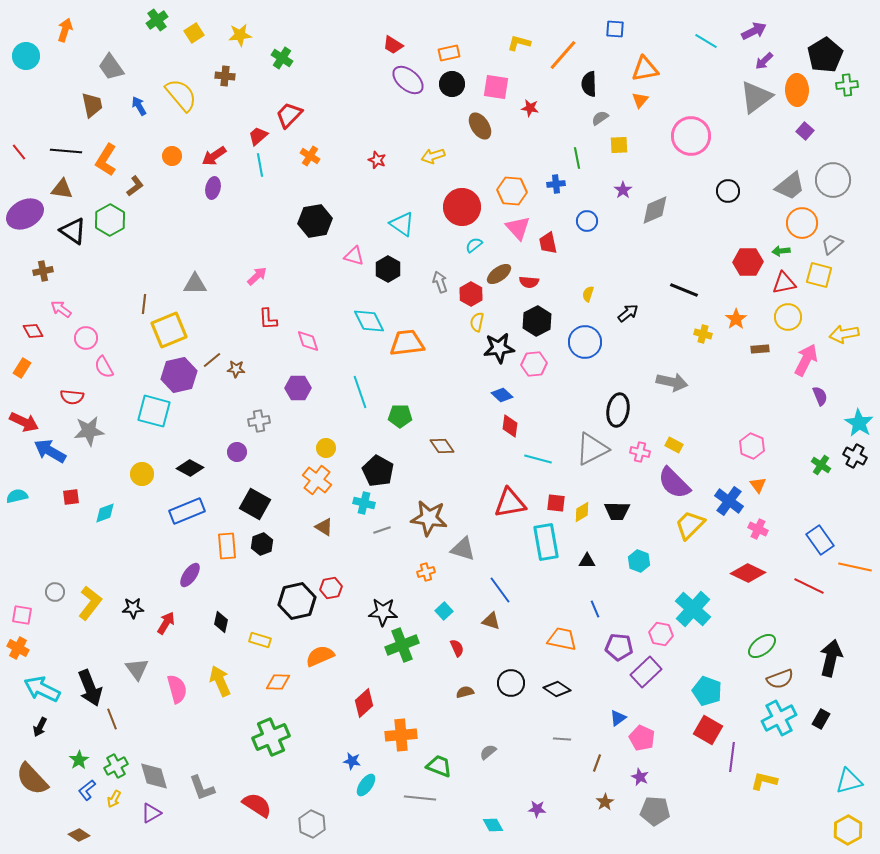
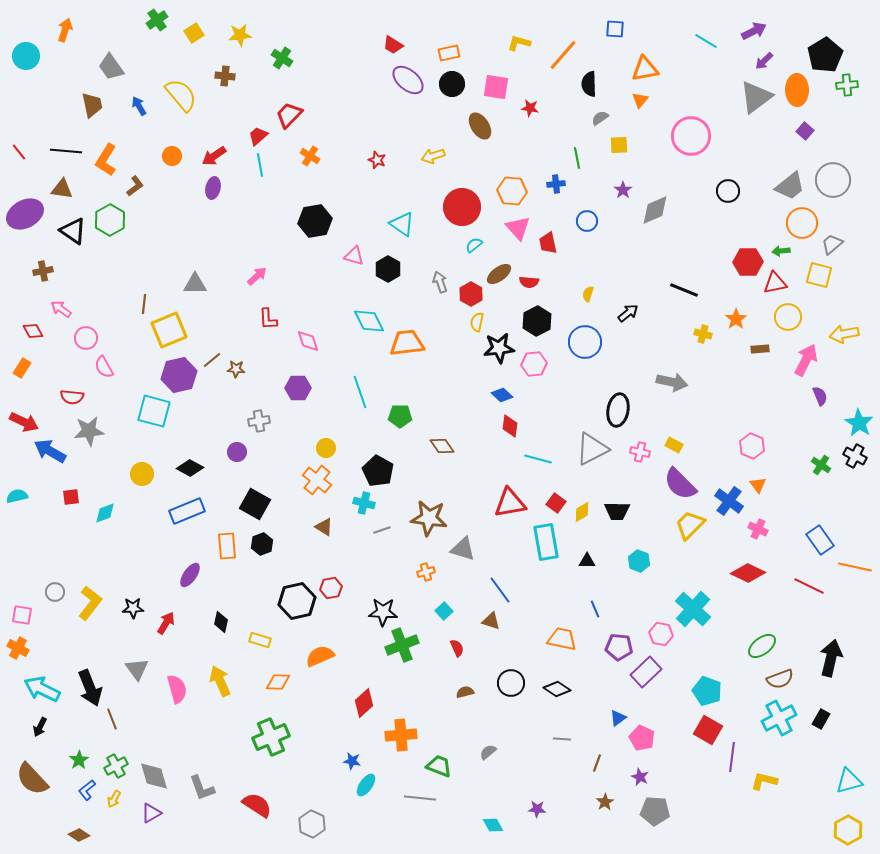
red triangle at (784, 283): moved 9 px left
purple semicircle at (674, 483): moved 6 px right, 1 px down
red square at (556, 503): rotated 30 degrees clockwise
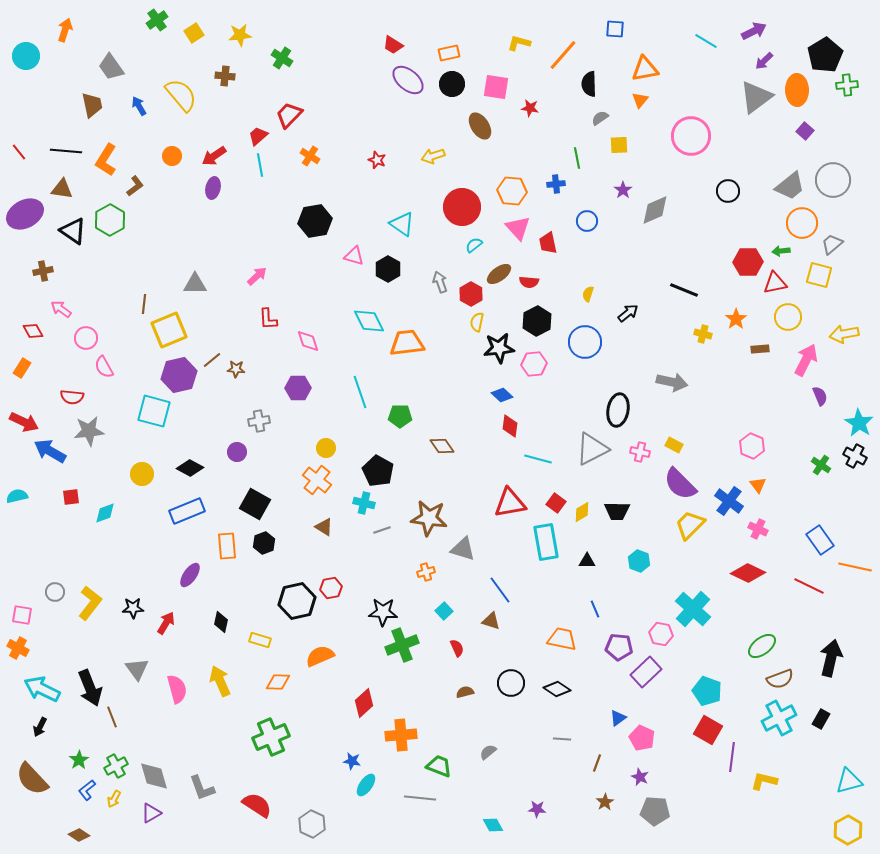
black hexagon at (262, 544): moved 2 px right, 1 px up
brown line at (112, 719): moved 2 px up
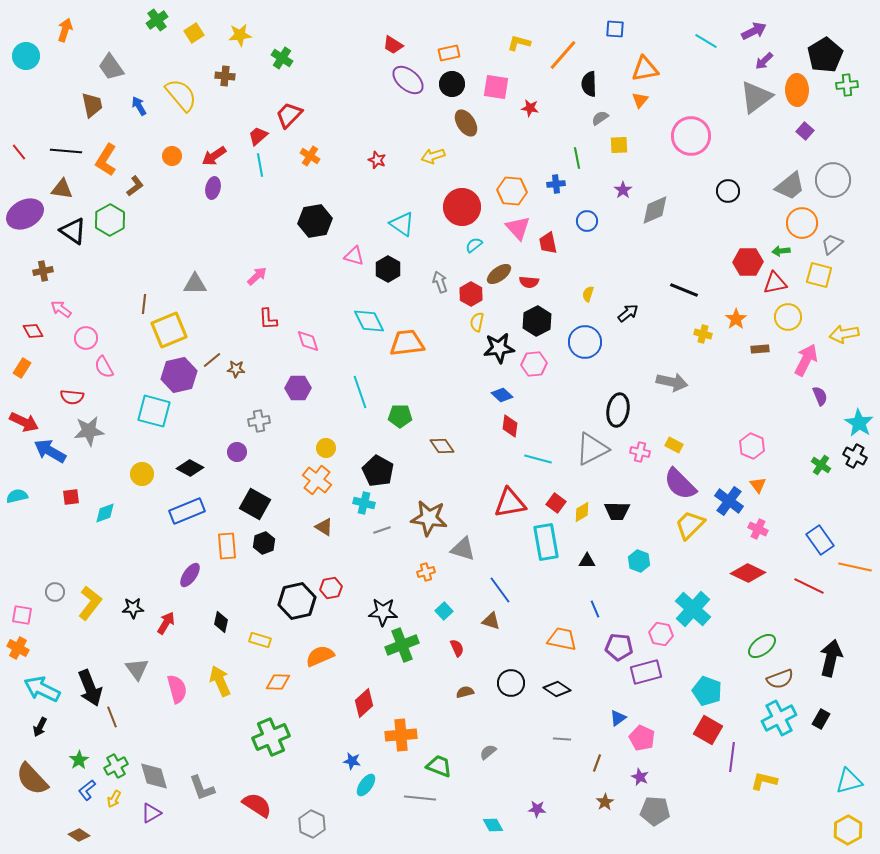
brown ellipse at (480, 126): moved 14 px left, 3 px up
purple rectangle at (646, 672): rotated 28 degrees clockwise
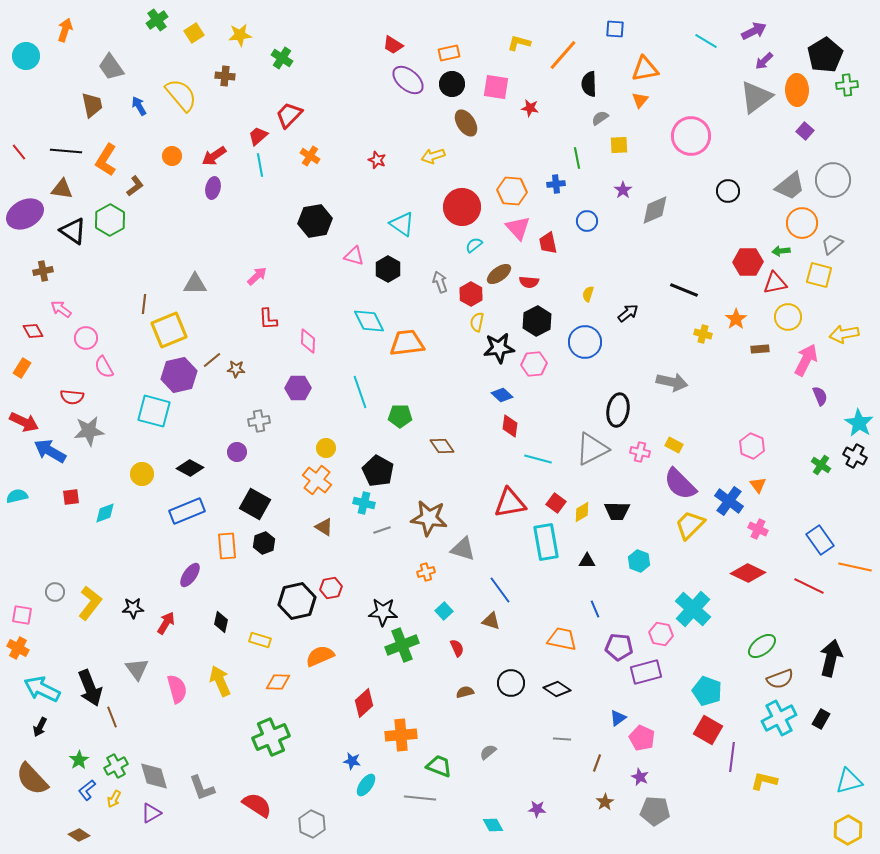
pink diamond at (308, 341): rotated 20 degrees clockwise
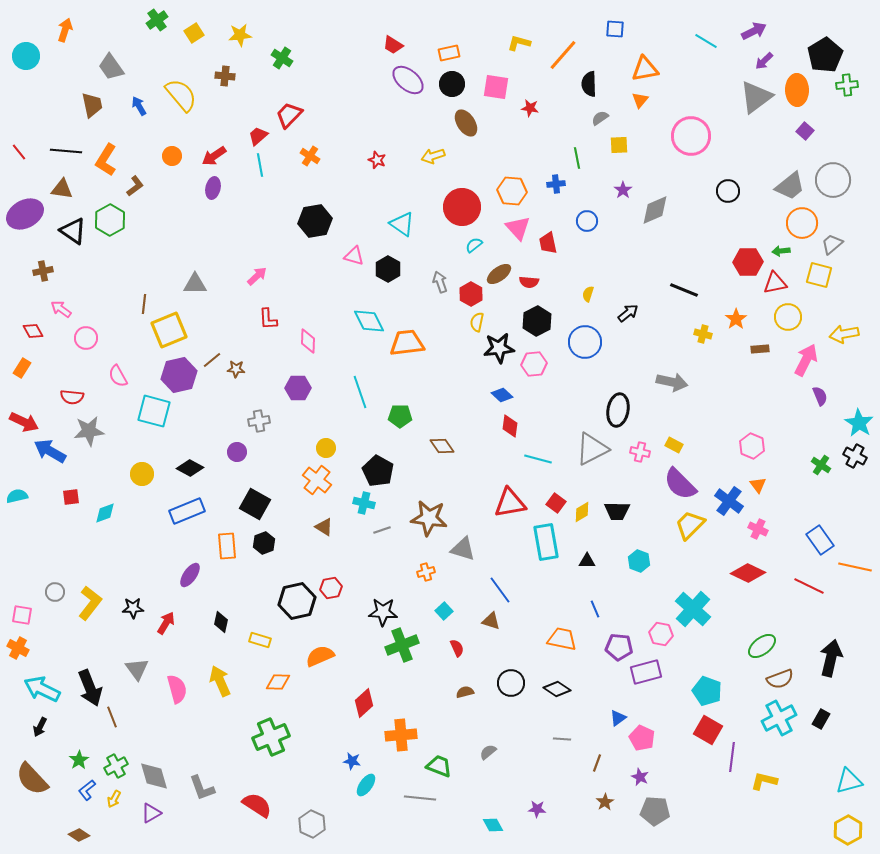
pink semicircle at (104, 367): moved 14 px right, 9 px down
